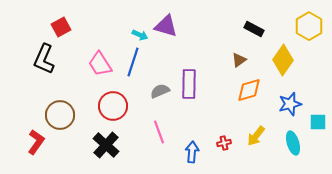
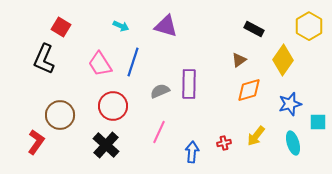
red square: rotated 30 degrees counterclockwise
cyan arrow: moved 19 px left, 9 px up
pink line: rotated 45 degrees clockwise
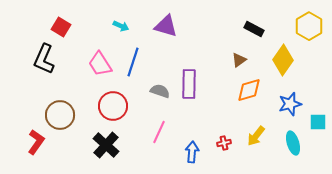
gray semicircle: rotated 42 degrees clockwise
